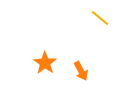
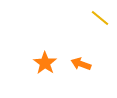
orange arrow: moved 7 px up; rotated 138 degrees clockwise
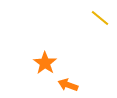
orange arrow: moved 13 px left, 21 px down
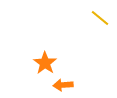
orange arrow: moved 5 px left; rotated 24 degrees counterclockwise
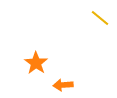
orange star: moved 9 px left
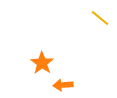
orange star: moved 6 px right
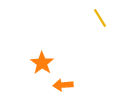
yellow line: rotated 18 degrees clockwise
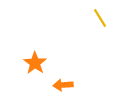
orange star: moved 7 px left
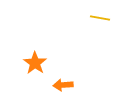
yellow line: rotated 48 degrees counterclockwise
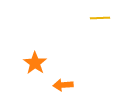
yellow line: rotated 12 degrees counterclockwise
